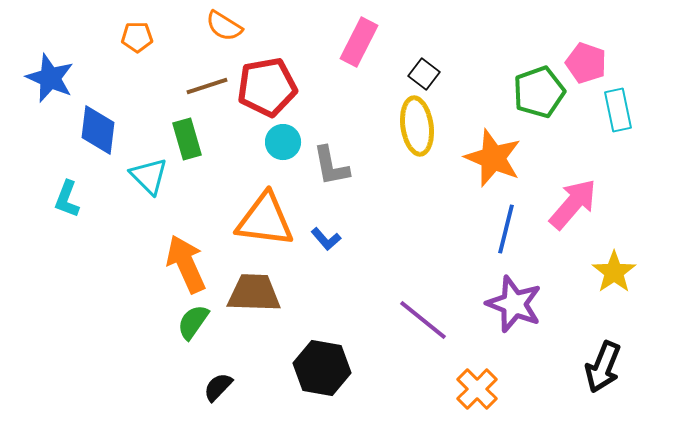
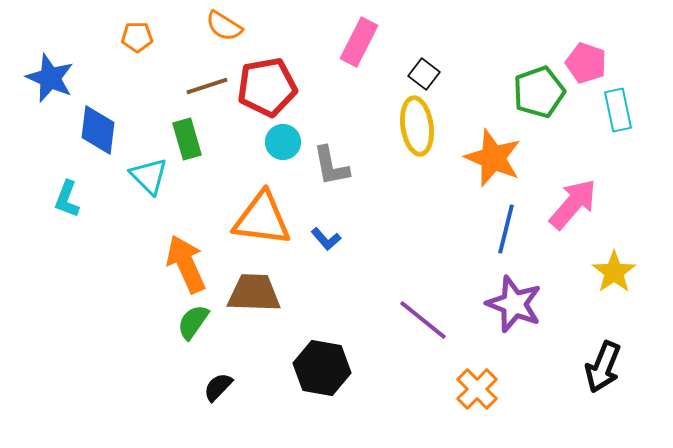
orange triangle: moved 3 px left, 1 px up
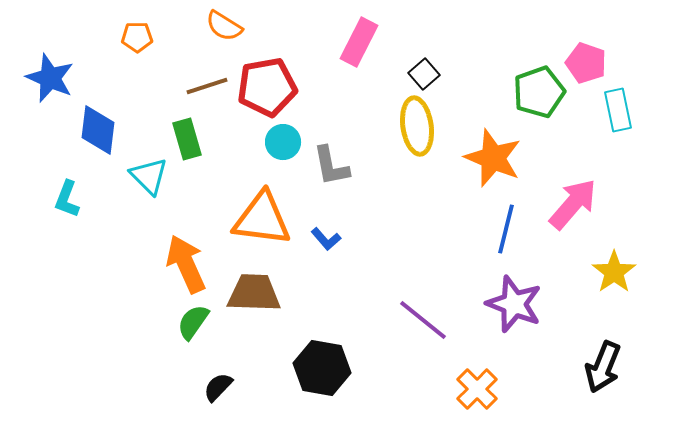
black square: rotated 12 degrees clockwise
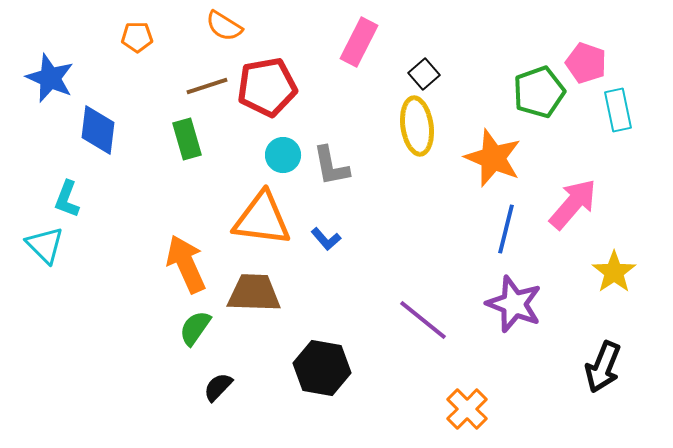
cyan circle: moved 13 px down
cyan triangle: moved 104 px left, 69 px down
green semicircle: moved 2 px right, 6 px down
orange cross: moved 10 px left, 20 px down
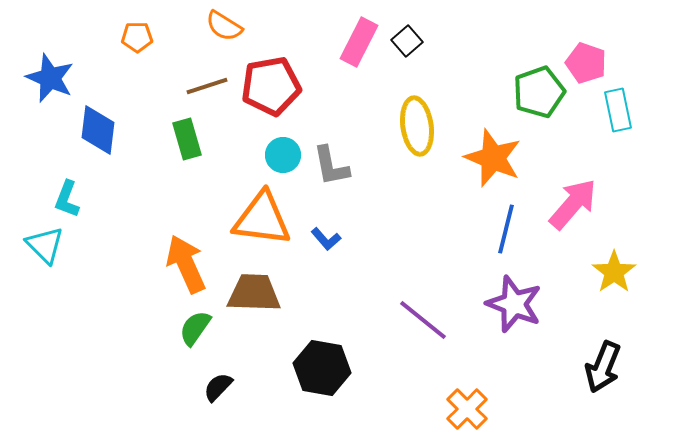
black square: moved 17 px left, 33 px up
red pentagon: moved 4 px right, 1 px up
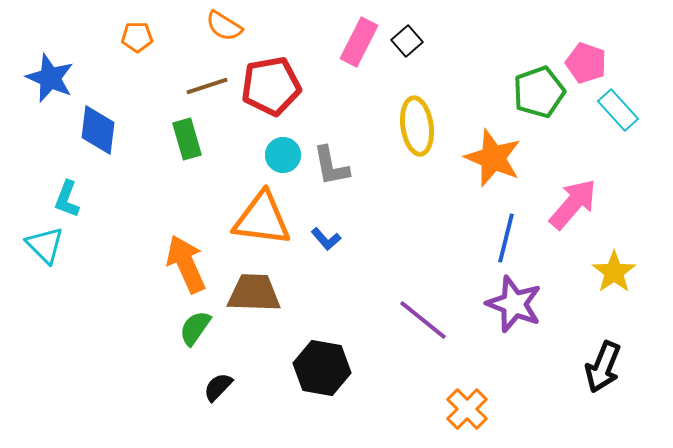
cyan rectangle: rotated 30 degrees counterclockwise
blue line: moved 9 px down
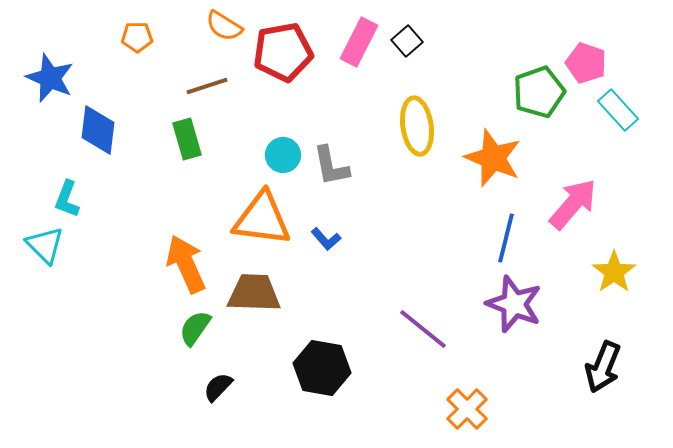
red pentagon: moved 12 px right, 34 px up
purple line: moved 9 px down
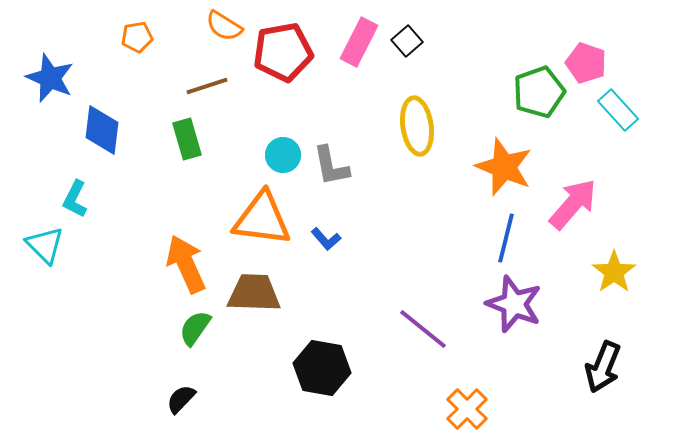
orange pentagon: rotated 8 degrees counterclockwise
blue diamond: moved 4 px right
orange star: moved 11 px right, 9 px down
cyan L-shape: moved 8 px right; rotated 6 degrees clockwise
black semicircle: moved 37 px left, 12 px down
